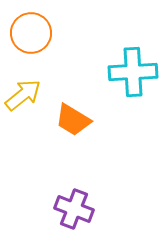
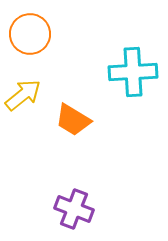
orange circle: moved 1 px left, 1 px down
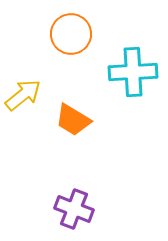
orange circle: moved 41 px right
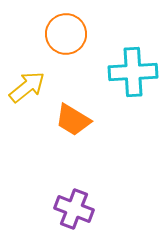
orange circle: moved 5 px left
yellow arrow: moved 4 px right, 8 px up
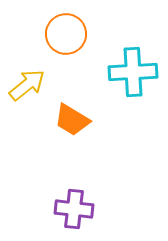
yellow arrow: moved 2 px up
orange trapezoid: moved 1 px left
purple cross: rotated 15 degrees counterclockwise
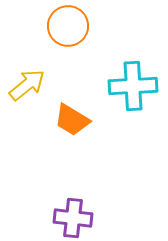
orange circle: moved 2 px right, 8 px up
cyan cross: moved 14 px down
purple cross: moved 1 px left, 9 px down
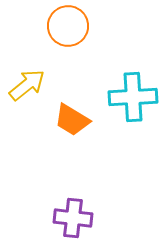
cyan cross: moved 11 px down
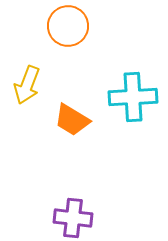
yellow arrow: rotated 150 degrees clockwise
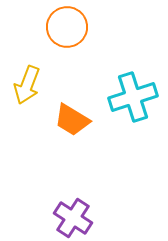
orange circle: moved 1 px left, 1 px down
cyan cross: rotated 15 degrees counterclockwise
purple cross: rotated 27 degrees clockwise
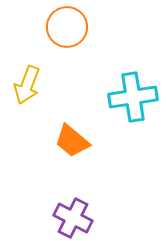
cyan cross: rotated 9 degrees clockwise
orange trapezoid: moved 21 px down; rotated 9 degrees clockwise
purple cross: rotated 6 degrees counterclockwise
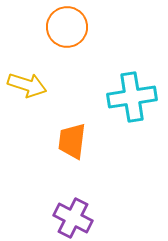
yellow arrow: rotated 93 degrees counterclockwise
cyan cross: moved 1 px left
orange trapezoid: rotated 57 degrees clockwise
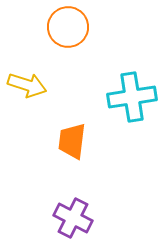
orange circle: moved 1 px right
